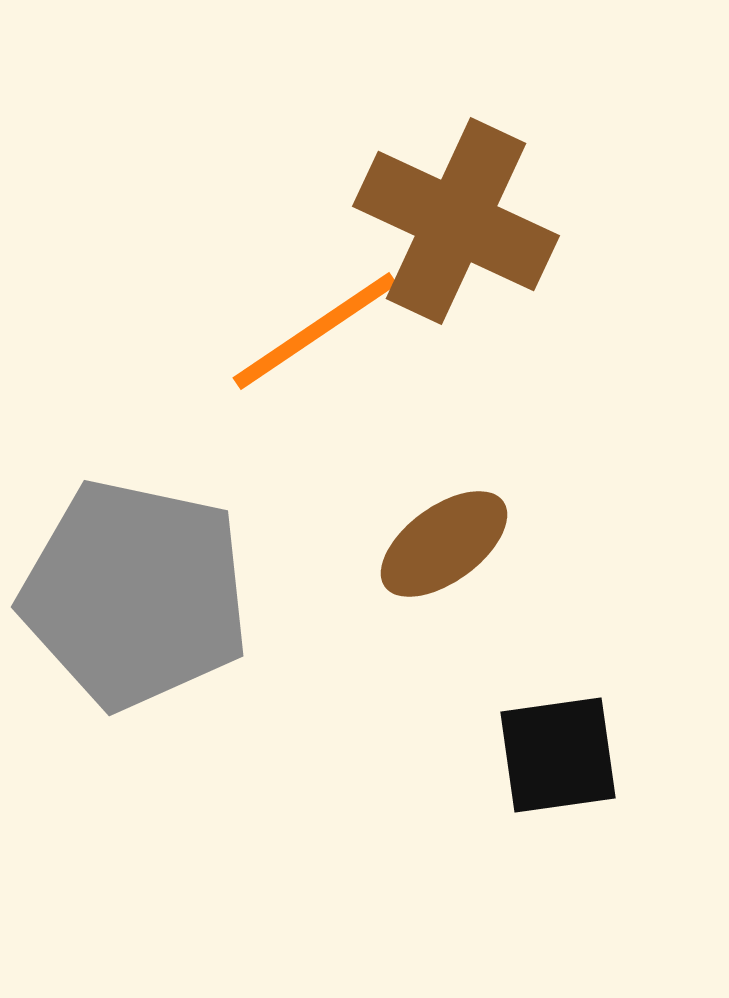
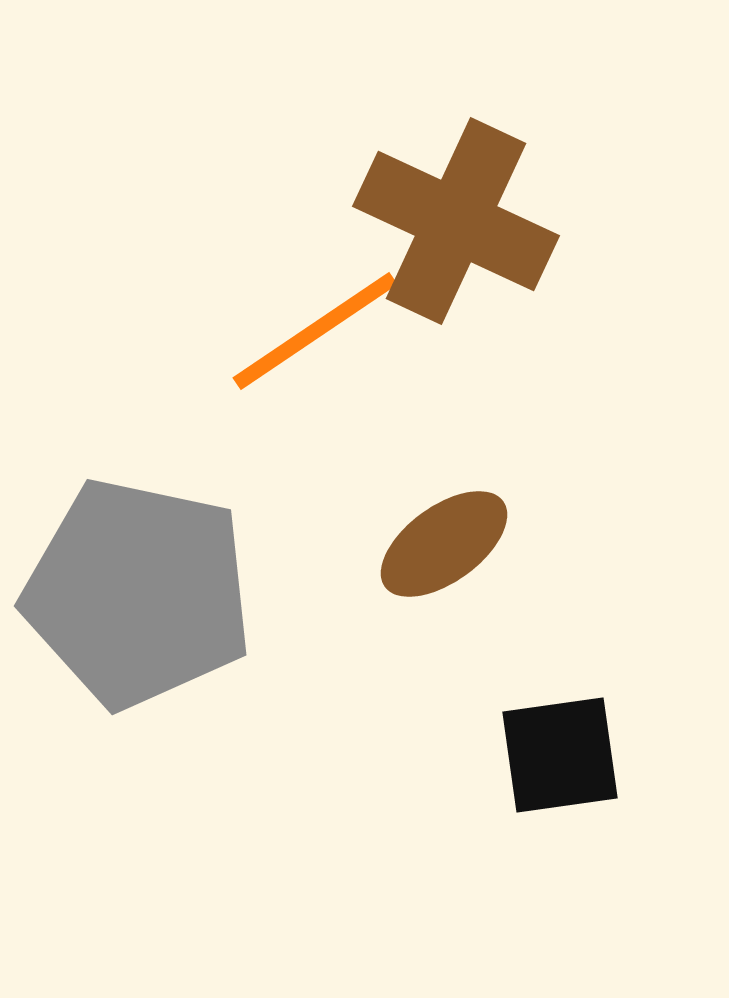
gray pentagon: moved 3 px right, 1 px up
black square: moved 2 px right
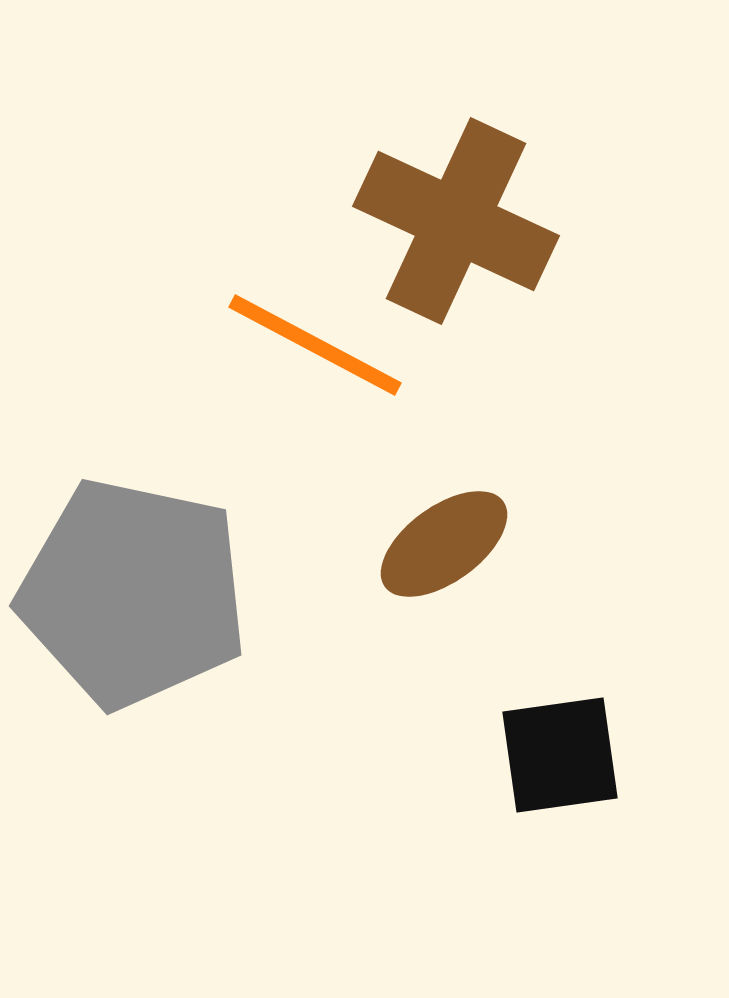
orange line: moved 14 px down; rotated 62 degrees clockwise
gray pentagon: moved 5 px left
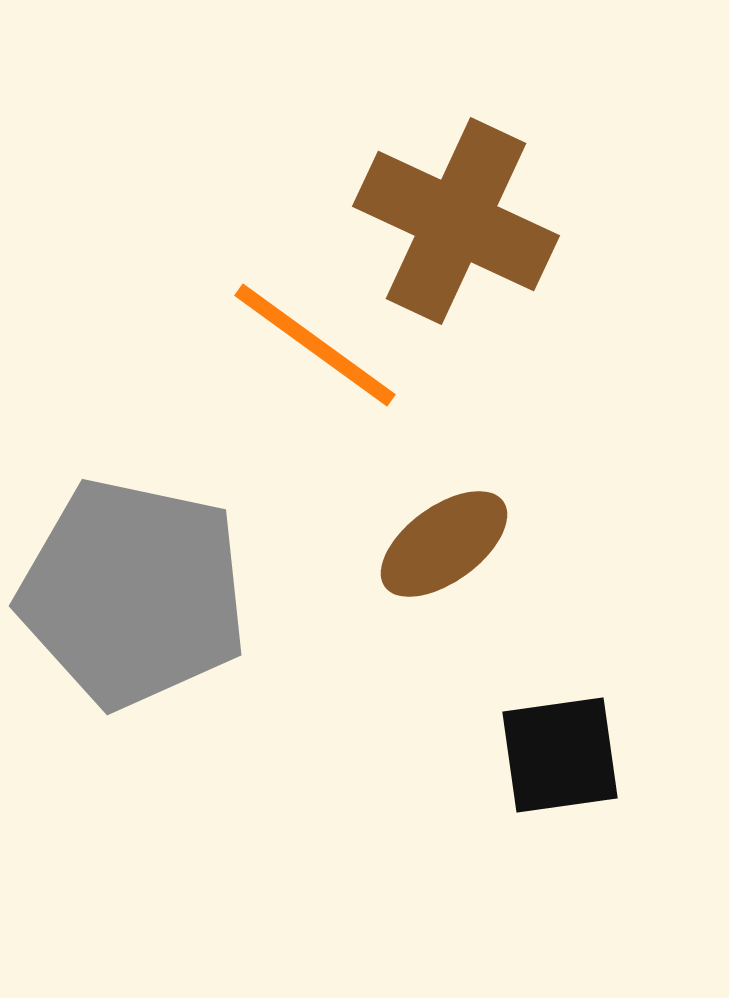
orange line: rotated 8 degrees clockwise
